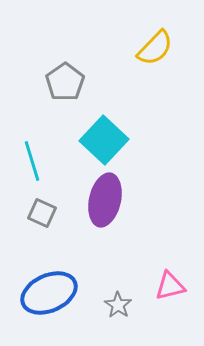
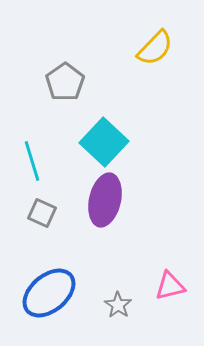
cyan square: moved 2 px down
blue ellipse: rotated 16 degrees counterclockwise
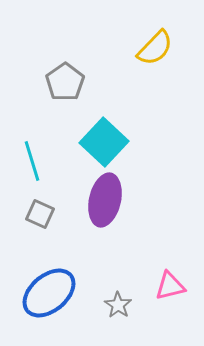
gray square: moved 2 px left, 1 px down
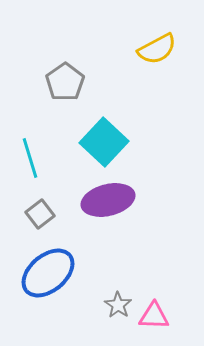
yellow semicircle: moved 2 px right, 1 px down; rotated 18 degrees clockwise
cyan line: moved 2 px left, 3 px up
purple ellipse: moved 3 px right; rotated 63 degrees clockwise
gray square: rotated 28 degrees clockwise
pink triangle: moved 16 px left, 30 px down; rotated 16 degrees clockwise
blue ellipse: moved 1 px left, 20 px up
